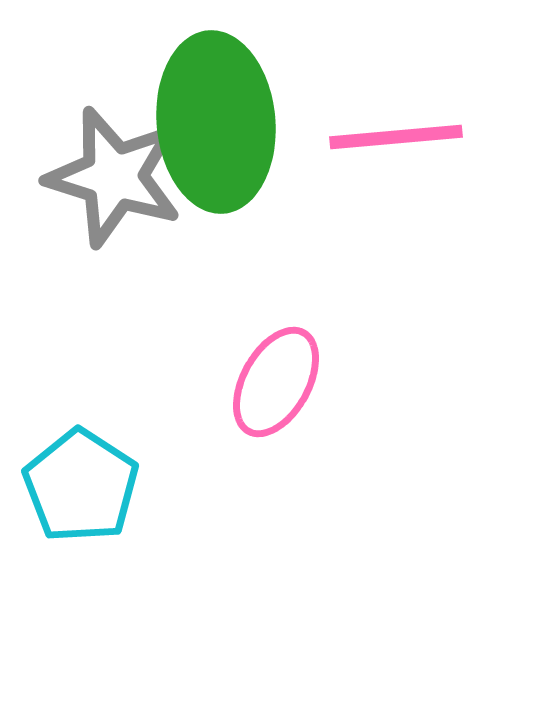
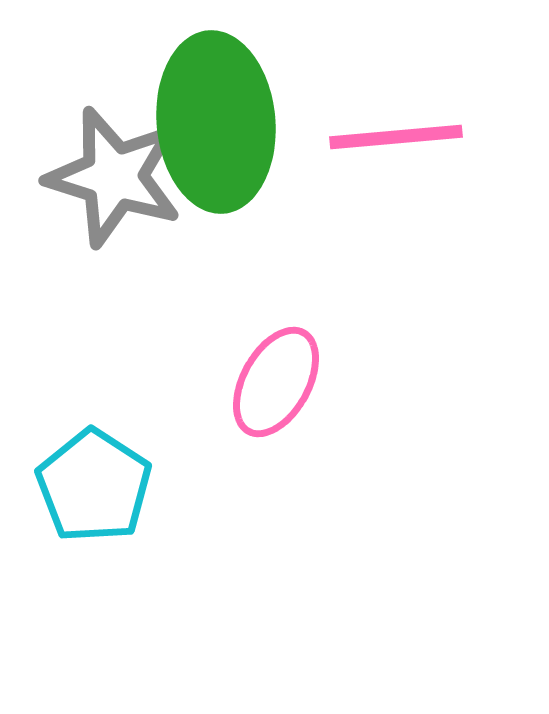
cyan pentagon: moved 13 px right
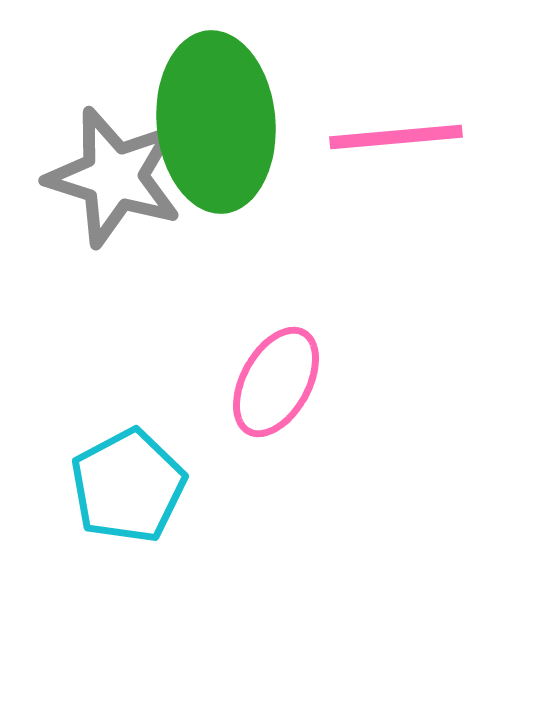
cyan pentagon: moved 34 px right; rotated 11 degrees clockwise
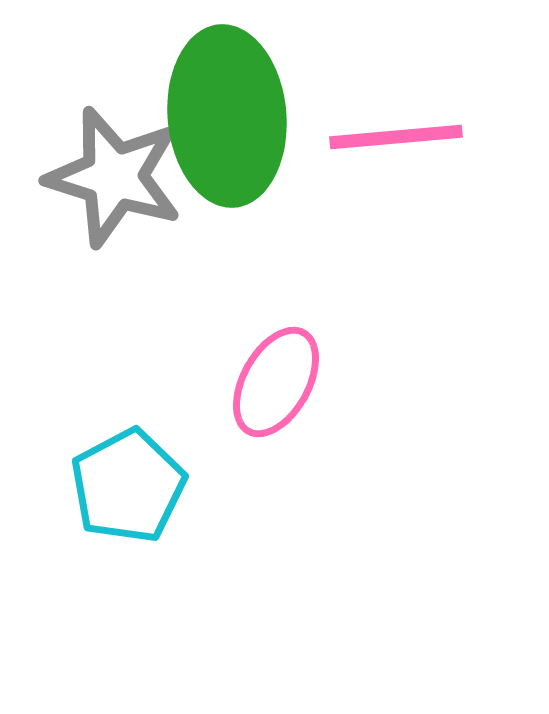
green ellipse: moved 11 px right, 6 px up
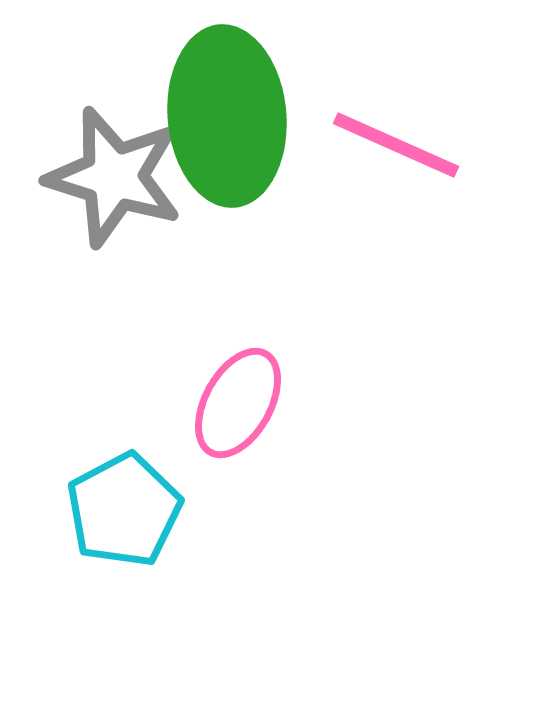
pink line: moved 8 px down; rotated 29 degrees clockwise
pink ellipse: moved 38 px left, 21 px down
cyan pentagon: moved 4 px left, 24 px down
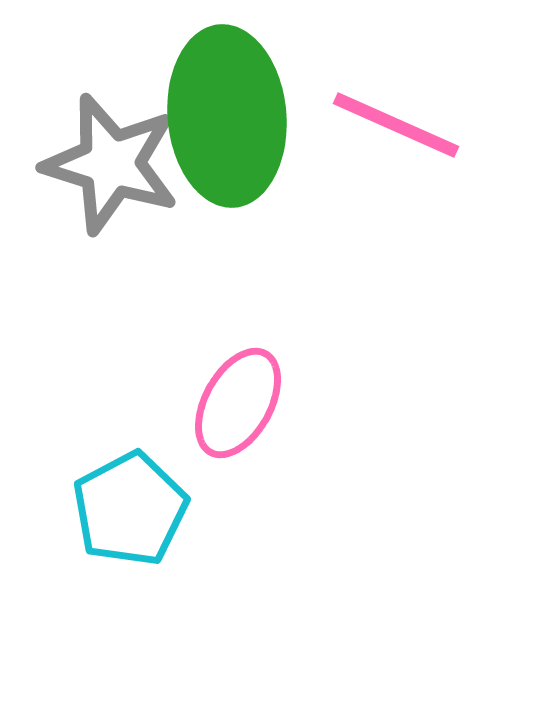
pink line: moved 20 px up
gray star: moved 3 px left, 13 px up
cyan pentagon: moved 6 px right, 1 px up
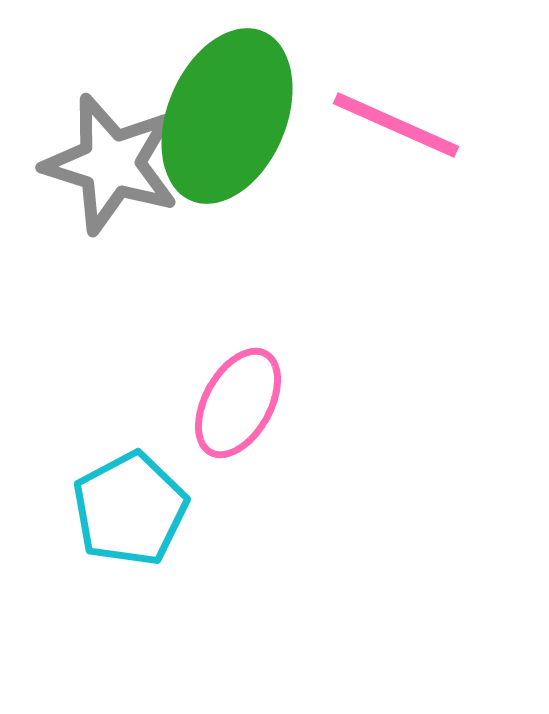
green ellipse: rotated 28 degrees clockwise
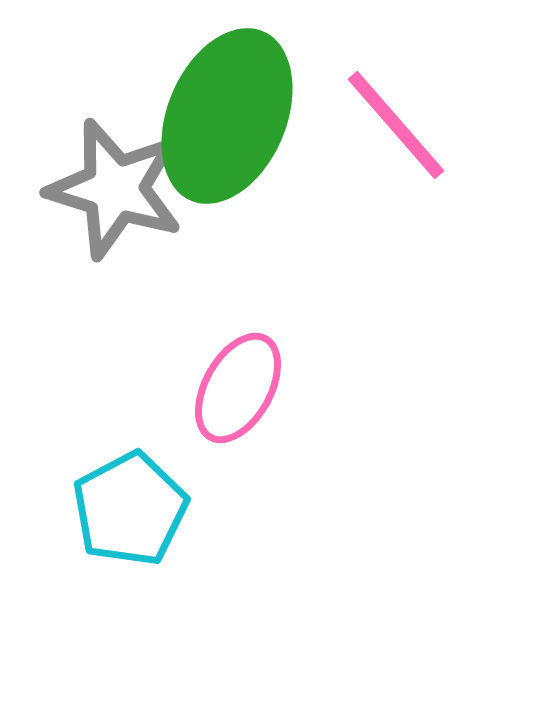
pink line: rotated 25 degrees clockwise
gray star: moved 4 px right, 25 px down
pink ellipse: moved 15 px up
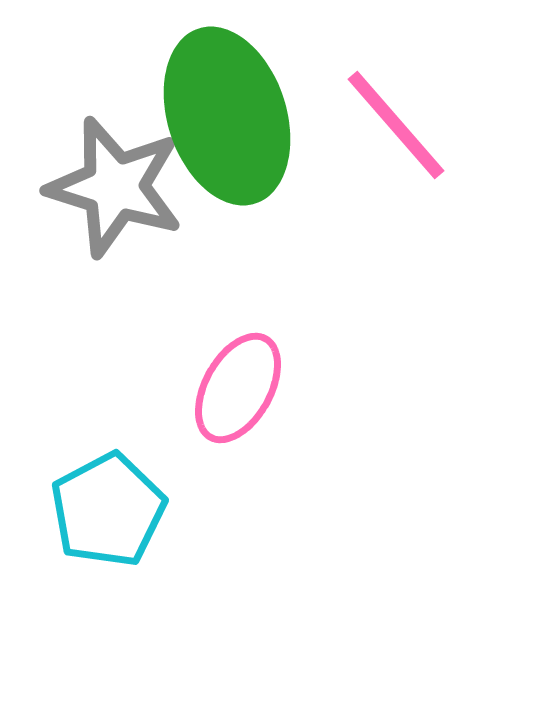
green ellipse: rotated 41 degrees counterclockwise
gray star: moved 2 px up
cyan pentagon: moved 22 px left, 1 px down
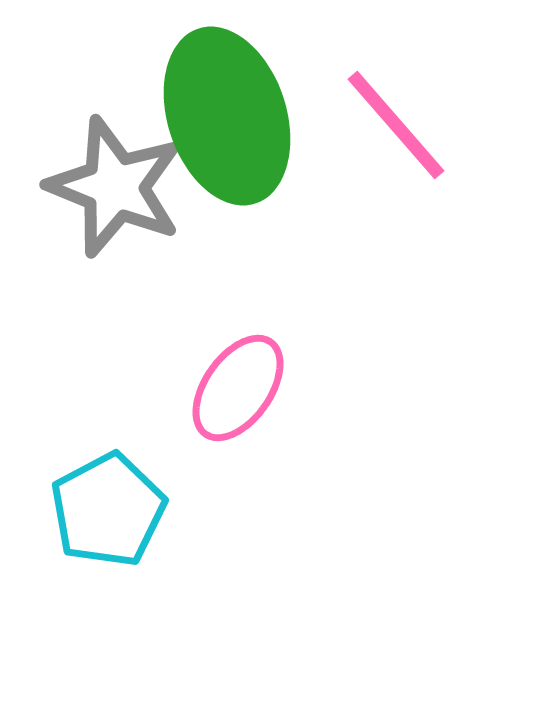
gray star: rotated 5 degrees clockwise
pink ellipse: rotated 6 degrees clockwise
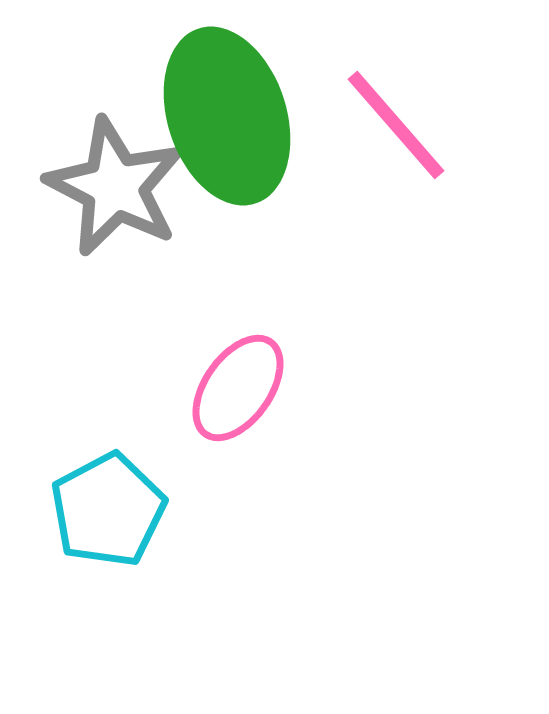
gray star: rotated 5 degrees clockwise
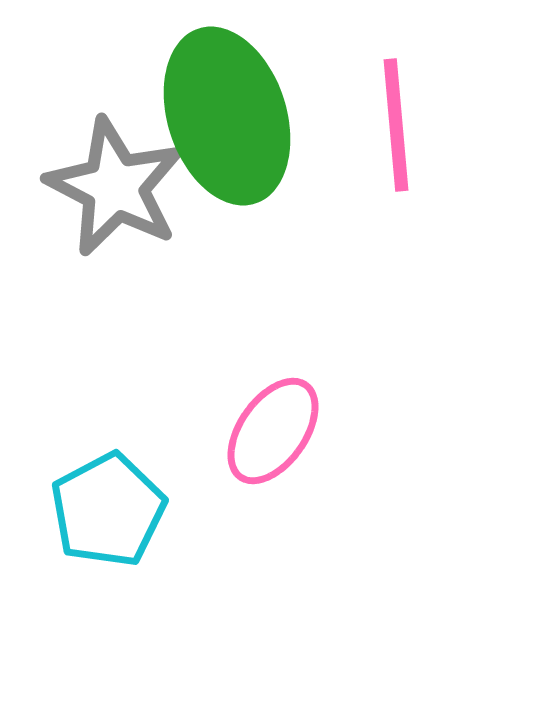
pink line: rotated 36 degrees clockwise
pink ellipse: moved 35 px right, 43 px down
